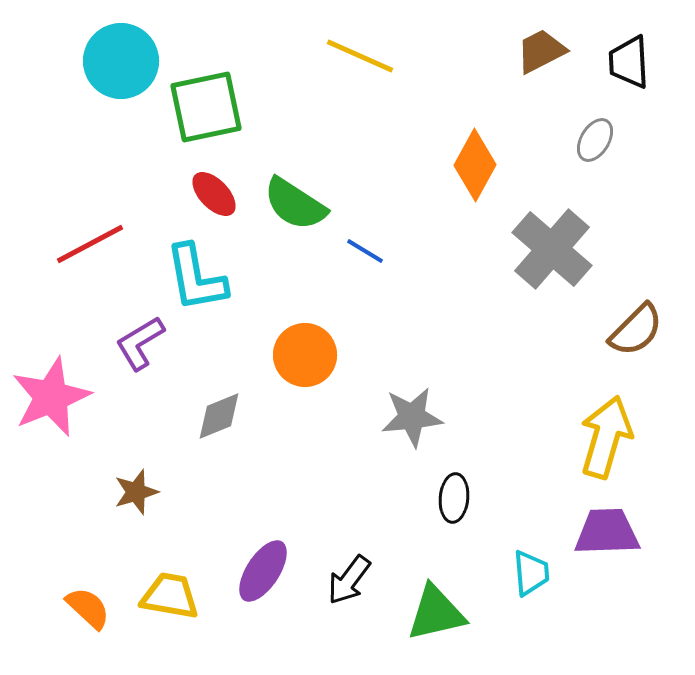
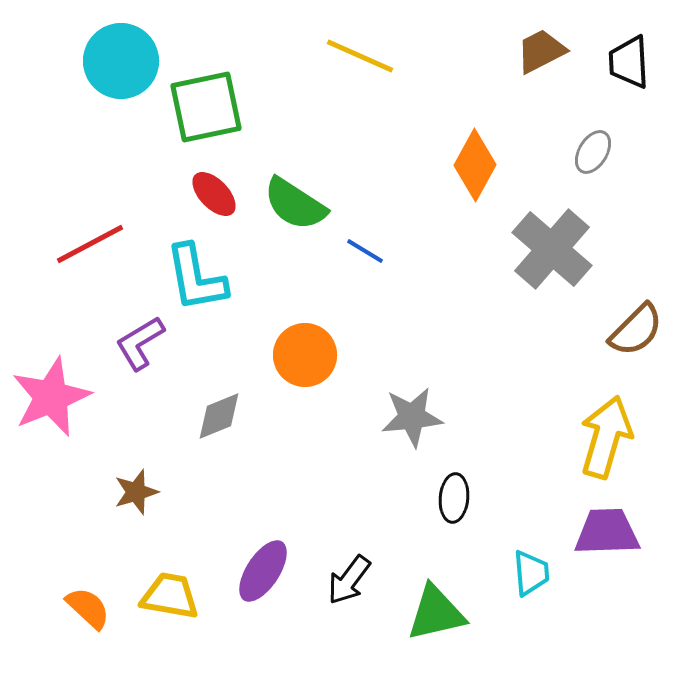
gray ellipse: moved 2 px left, 12 px down
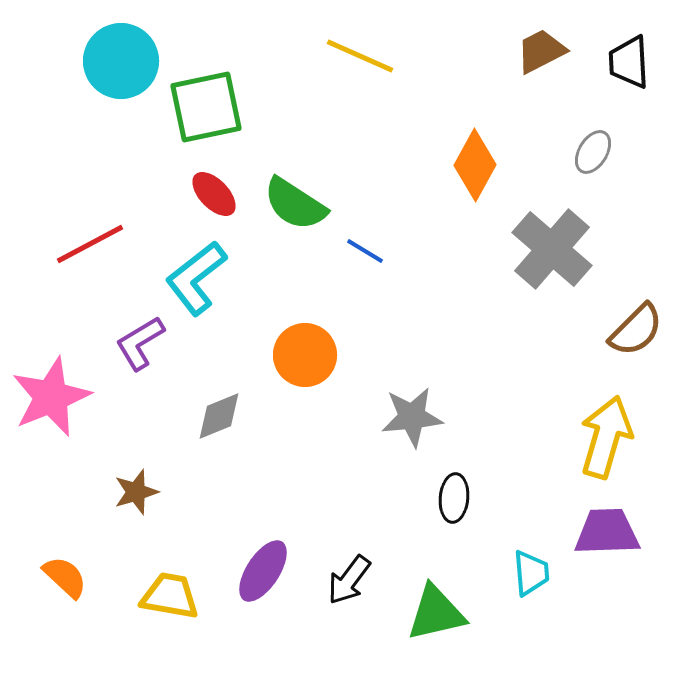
cyan L-shape: rotated 62 degrees clockwise
orange semicircle: moved 23 px left, 31 px up
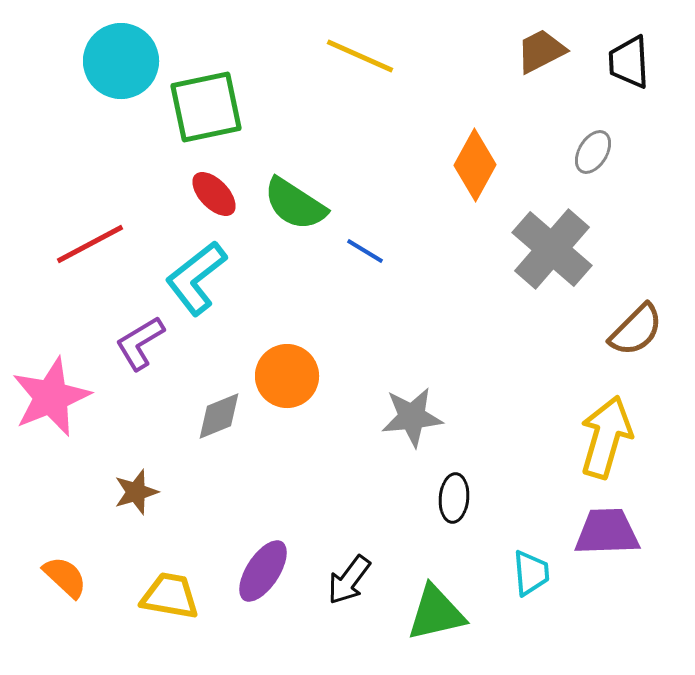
orange circle: moved 18 px left, 21 px down
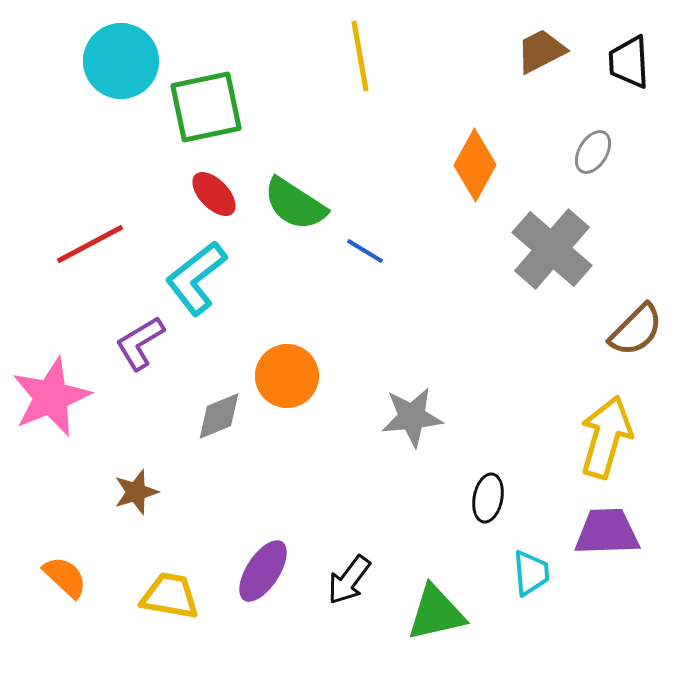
yellow line: rotated 56 degrees clockwise
black ellipse: moved 34 px right; rotated 6 degrees clockwise
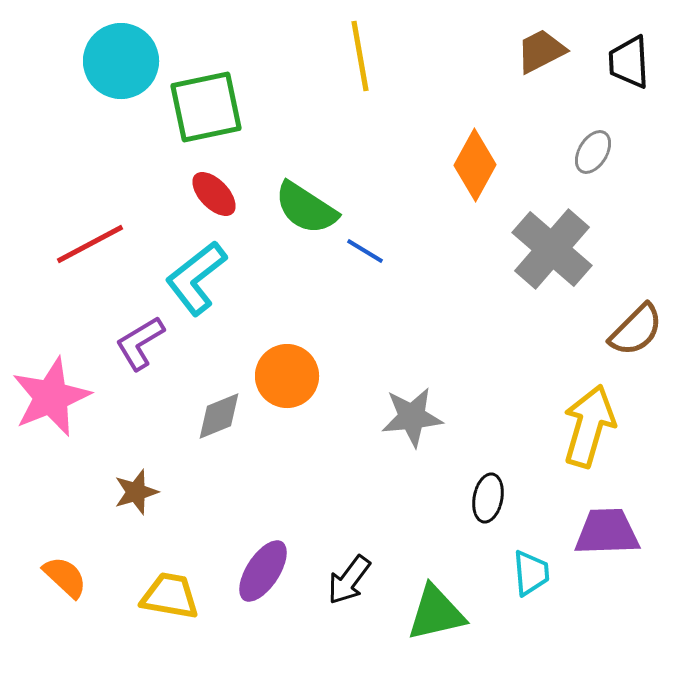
green semicircle: moved 11 px right, 4 px down
yellow arrow: moved 17 px left, 11 px up
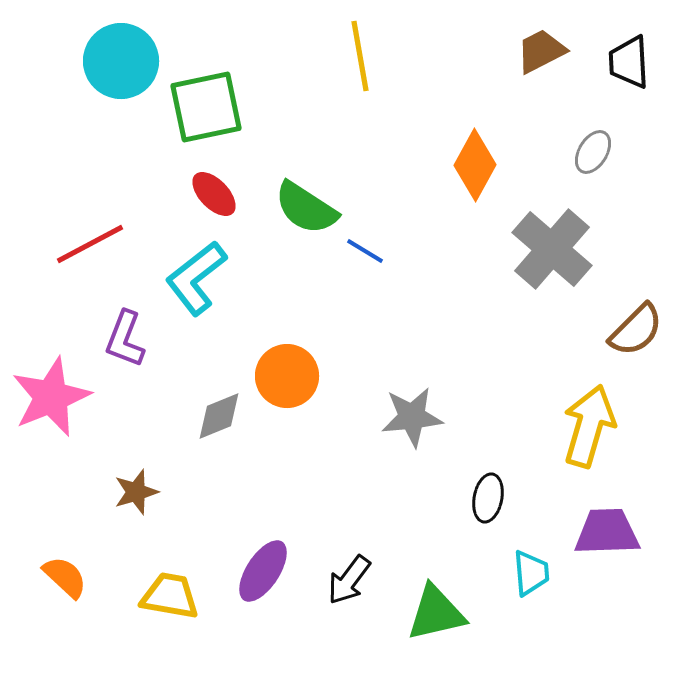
purple L-shape: moved 15 px left, 4 px up; rotated 38 degrees counterclockwise
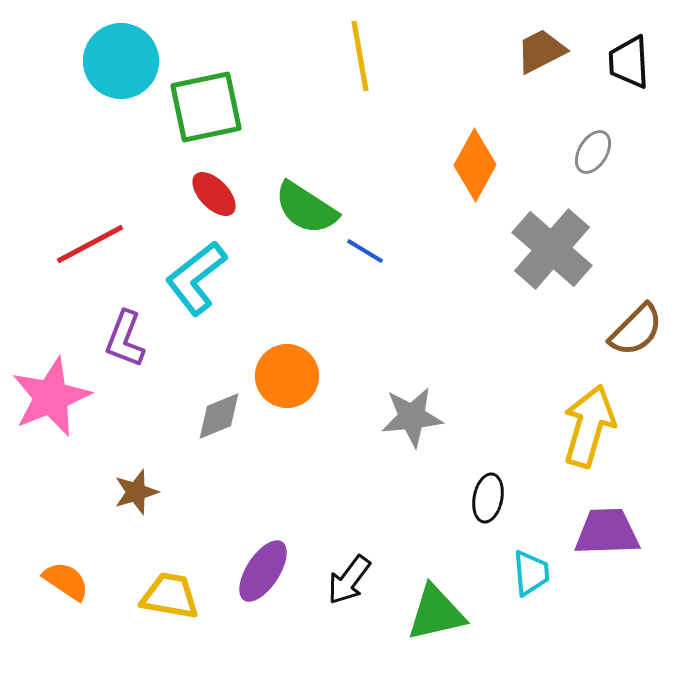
orange semicircle: moved 1 px right, 4 px down; rotated 9 degrees counterclockwise
